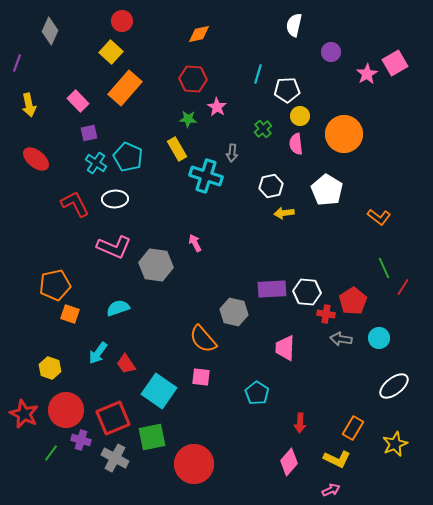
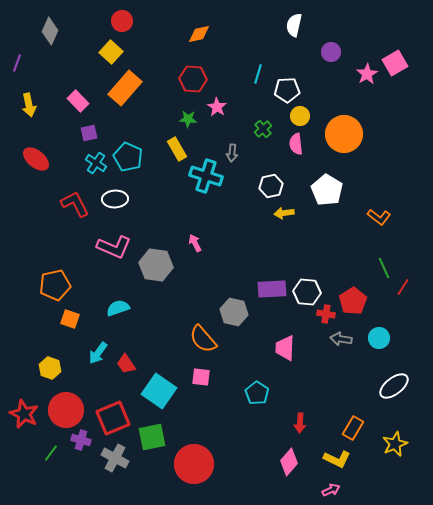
orange square at (70, 314): moved 5 px down
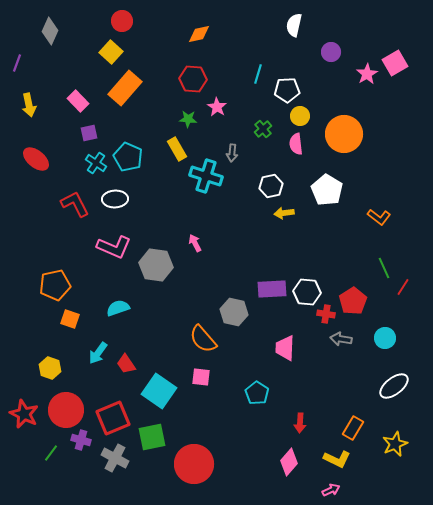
cyan circle at (379, 338): moved 6 px right
